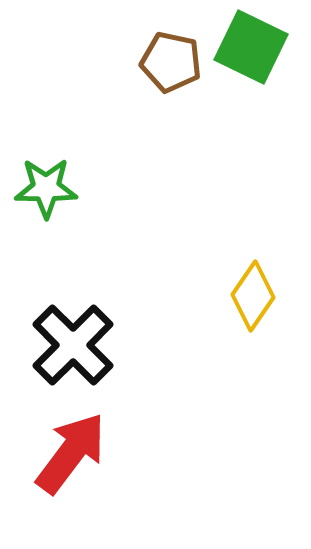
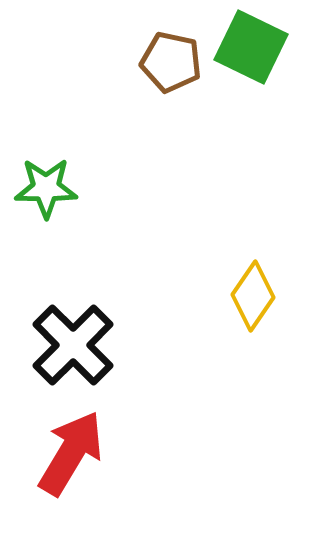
red arrow: rotated 6 degrees counterclockwise
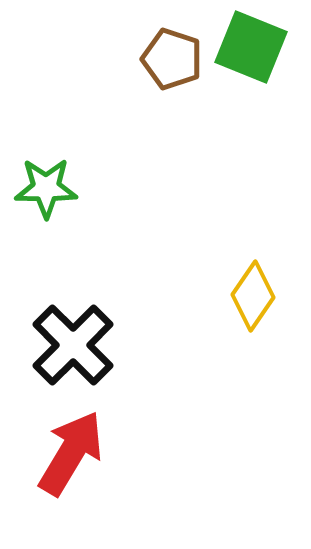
green square: rotated 4 degrees counterclockwise
brown pentagon: moved 1 px right, 3 px up; rotated 6 degrees clockwise
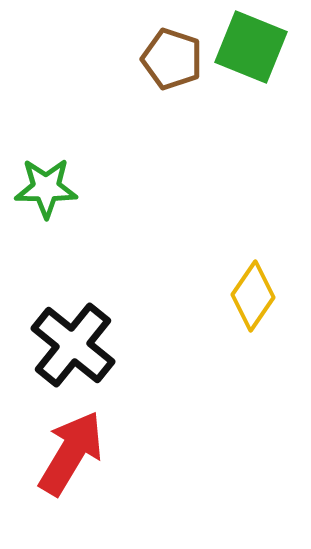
black cross: rotated 6 degrees counterclockwise
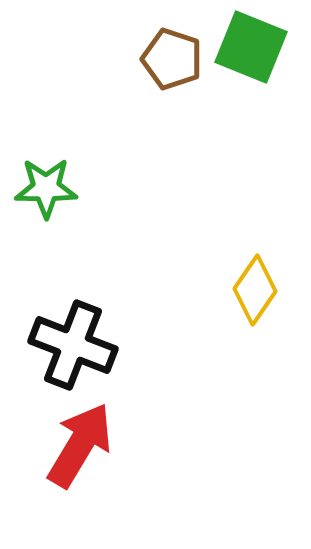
yellow diamond: moved 2 px right, 6 px up
black cross: rotated 18 degrees counterclockwise
red arrow: moved 9 px right, 8 px up
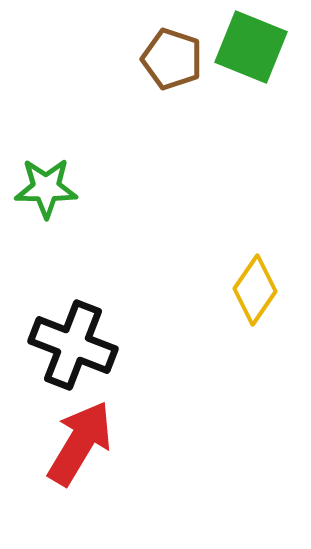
red arrow: moved 2 px up
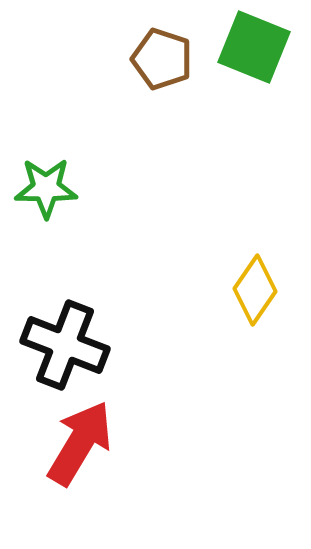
green square: moved 3 px right
brown pentagon: moved 10 px left
black cross: moved 8 px left
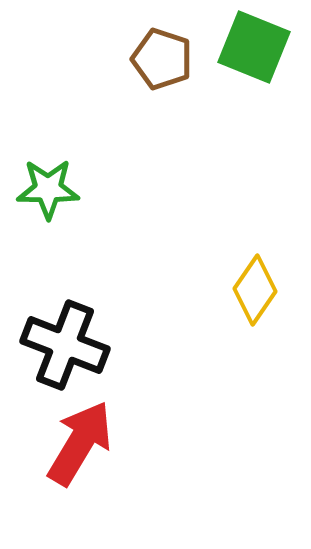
green star: moved 2 px right, 1 px down
